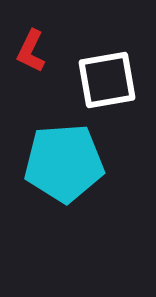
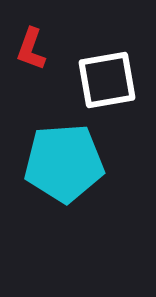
red L-shape: moved 2 px up; rotated 6 degrees counterclockwise
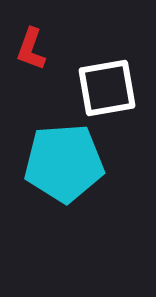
white square: moved 8 px down
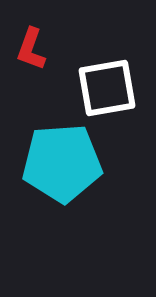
cyan pentagon: moved 2 px left
